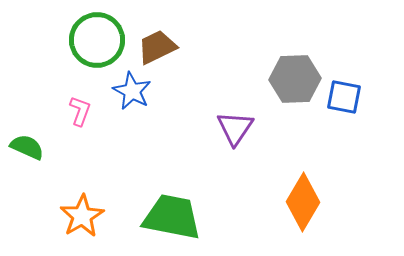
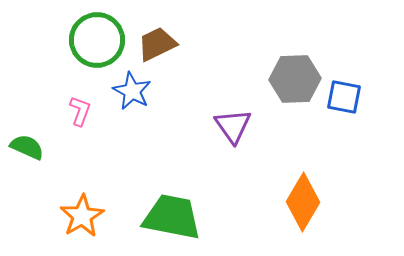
brown trapezoid: moved 3 px up
purple triangle: moved 2 px left, 2 px up; rotated 9 degrees counterclockwise
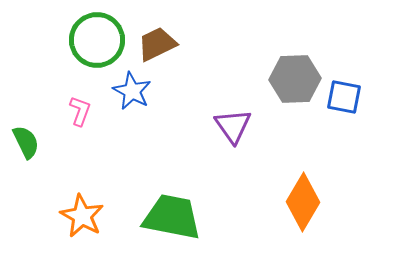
green semicircle: moved 1 px left, 5 px up; rotated 40 degrees clockwise
orange star: rotated 12 degrees counterclockwise
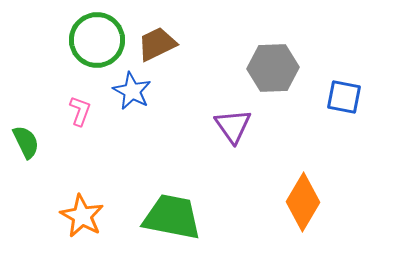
gray hexagon: moved 22 px left, 11 px up
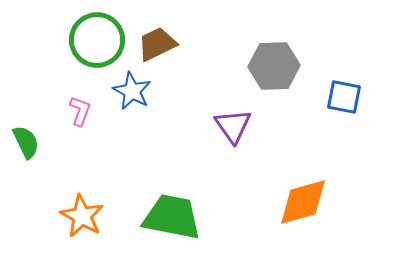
gray hexagon: moved 1 px right, 2 px up
orange diamond: rotated 44 degrees clockwise
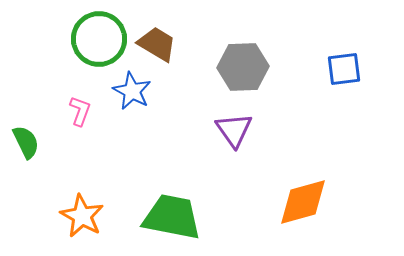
green circle: moved 2 px right, 1 px up
brown trapezoid: rotated 57 degrees clockwise
gray hexagon: moved 31 px left, 1 px down
blue square: moved 28 px up; rotated 18 degrees counterclockwise
purple triangle: moved 1 px right, 4 px down
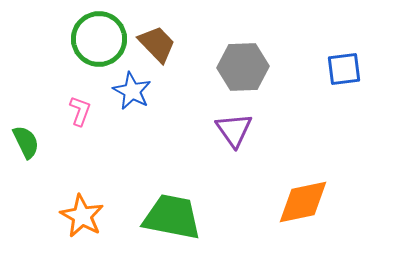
brown trapezoid: rotated 15 degrees clockwise
orange diamond: rotated 4 degrees clockwise
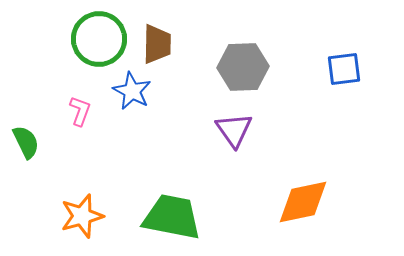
brown trapezoid: rotated 45 degrees clockwise
orange star: rotated 27 degrees clockwise
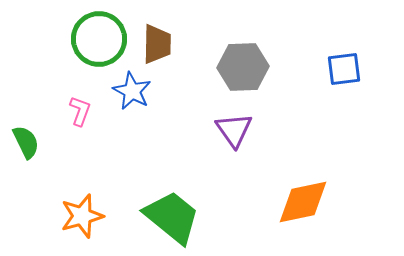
green trapezoid: rotated 28 degrees clockwise
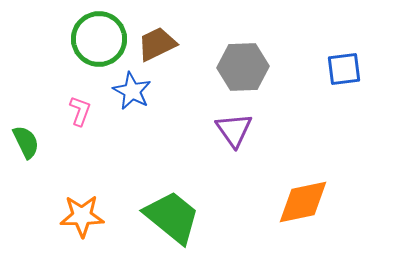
brown trapezoid: rotated 117 degrees counterclockwise
orange star: rotated 15 degrees clockwise
